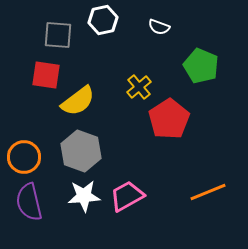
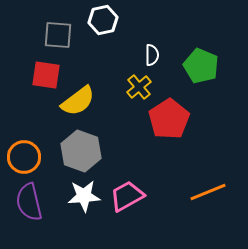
white semicircle: moved 7 px left, 28 px down; rotated 110 degrees counterclockwise
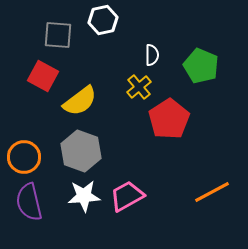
red square: moved 3 px left, 1 px down; rotated 20 degrees clockwise
yellow semicircle: moved 2 px right
orange line: moved 4 px right; rotated 6 degrees counterclockwise
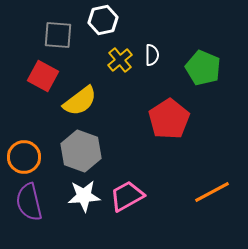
green pentagon: moved 2 px right, 2 px down
yellow cross: moved 19 px left, 27 px up
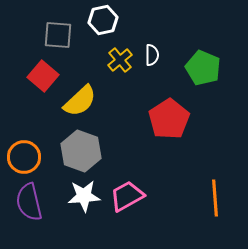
red square: rotated 12 degrees clockwise
yellow semicircle: rotated 6 degrees counterclockwise
orange line: moved 3 px right, 6 px down; rotated 66 degrees counterclockwise
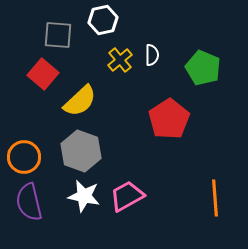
red square: moved 2 px up
white star: rotated 16 degrees clockwise
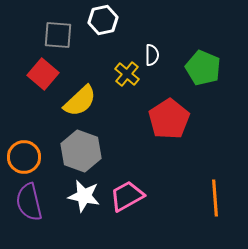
yellow cross: moved 7 px right, 14 px down; rotated 10 degrees counterclockwise
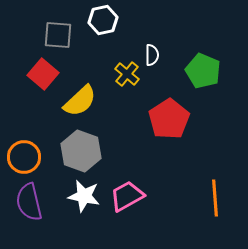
green pentagon: moved 3 px down
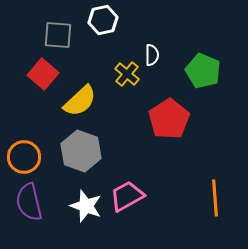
white star: moved 2 px right, 10 px down; rotated 8 degrees clockwise
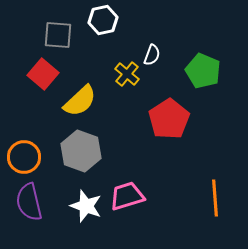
white semicircle: rotated 20 degrees clockwise
pink trapezoid: rotated 12 degrees clockwise
